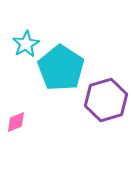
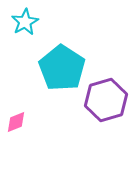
cyan star: moved 1 px left, 22 px up
cyan pentagon: moved 1 px right
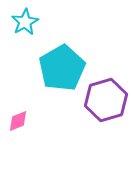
cyan pentagon: rotated 9 degrees clockwise
pink diamond: moved 2 px right, 1 px up
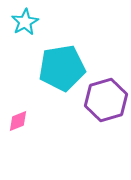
cyan pentagon: rotated 21 degrees clockwise
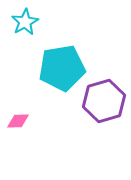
purple hexagon: moved 2 px left, 1 px down
pink diamond: rotated 20 degrees clockwise
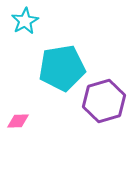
cyan star: moved 1 px up
